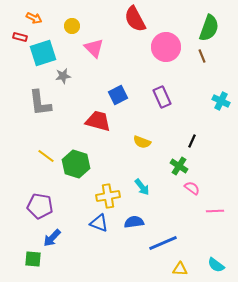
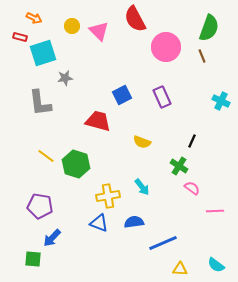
pink triangle: moved 5 px right, 17 px up
gray star: moved 2 px right, 2 px down
blue square: moved 4 px right
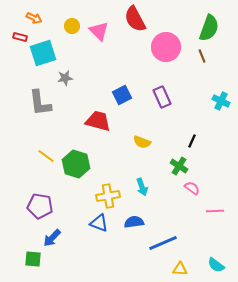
cyan arrow: rotated 18 degrees clockwise
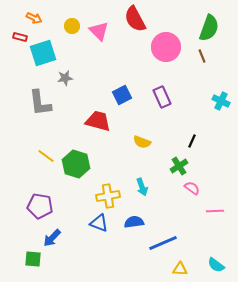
green cross: rotated 24 degrees clockwise
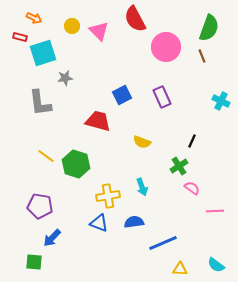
green square: moved 1 px right, 3 px down
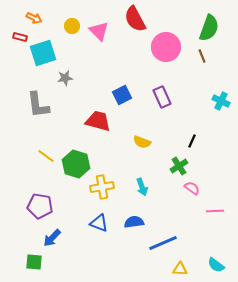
gray L-shape: moved 2 px left, 2 px down
yellow cross: moved 6 px left, 9 px up
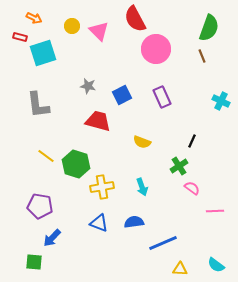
pink circle: moved 10 px left, 2 px down
gray star: moved 23 px right, 8 px down; rotated 21 degrees clockwise
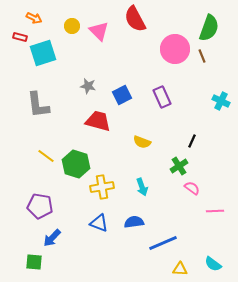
pink circle: moved 19 px right
cyan semicircle: moved 3 px left, 1 px up
